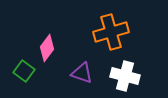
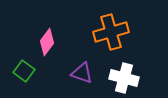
pink diamond: moved 6 px up
white cross: moved 1 px left, 2 px down
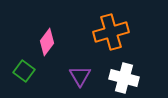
purple triangle: moved 2 px left, 3 px down; rotated 40 degrees clockwise
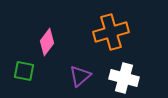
green square: rotated 25 degrees counterclockwise
purple triangle: rotated 20 degrees clockwise
